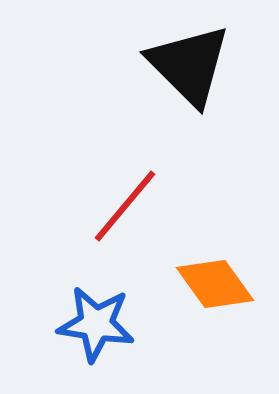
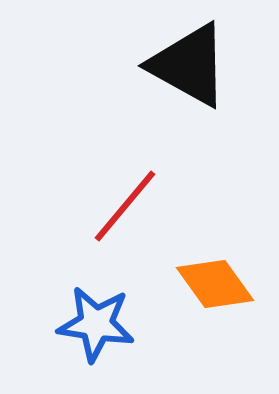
black triangle: rotated 16 degrees counterclockwise
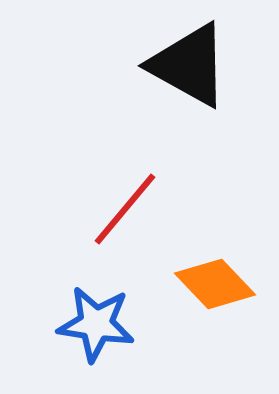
red line: moved 3 px down
orange diamond: rotated 8 degrees counterclockwise
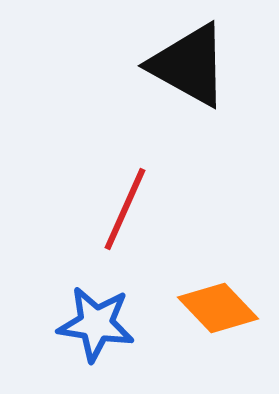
red line: rotated 16 degrees counterclockwise
orange diamond: moved 3 px right, 24 px down
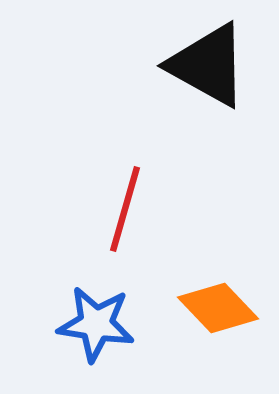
black triangle: moved 19 px right
red line: rotated 8 degrees counterclockwise
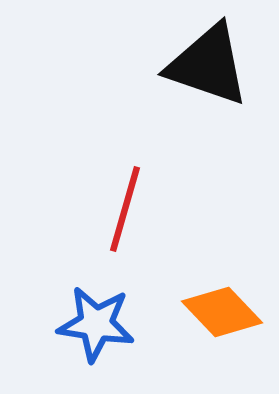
black triangle: rotated 10 degrees counterclockwise
orange diamond: moved 4 px right, 4 px down
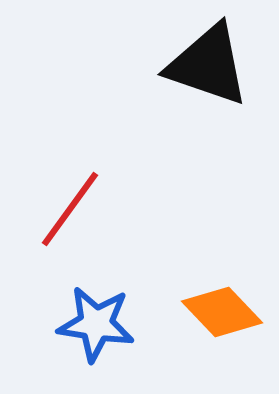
red line: moved 55 px left; rotated 20 degrees clockwise
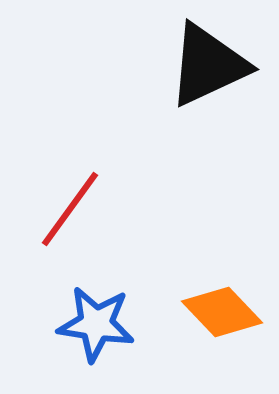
black triangle: rotated 44 degrees counterclockwise
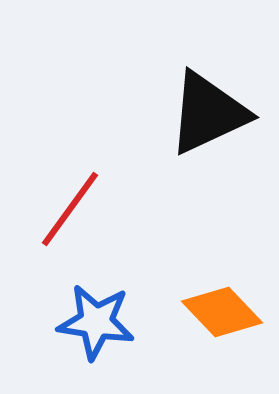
black triangle: moved 48 px down
blue star: moved 2 px up
